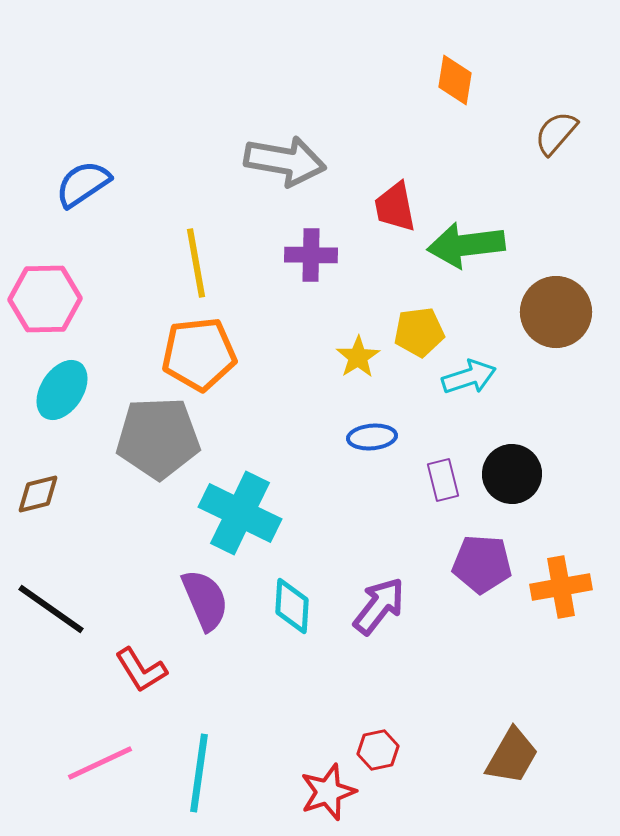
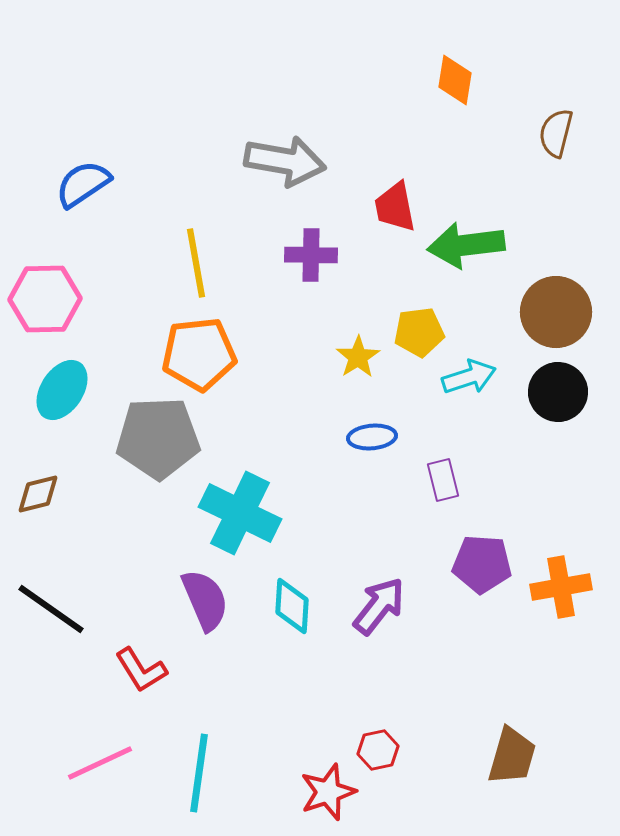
brown semicircle: rotated 27 degrees counterclockwise
black circle: moved 46 px right, 82 px up
brown trapezoid: rotated 14 degrees counterclockwise
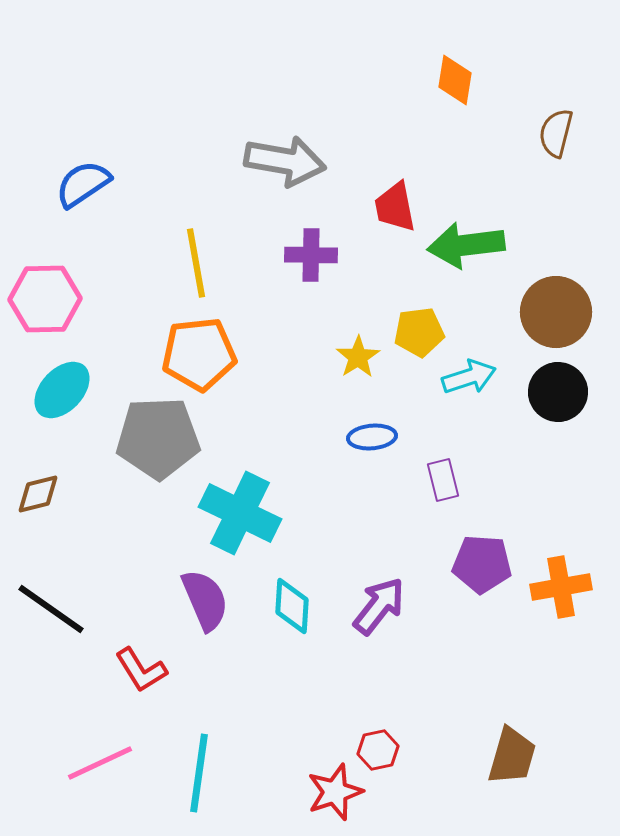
cyan ellipse: rotated 10 degrees clockwise
red star: moved 7 px right
